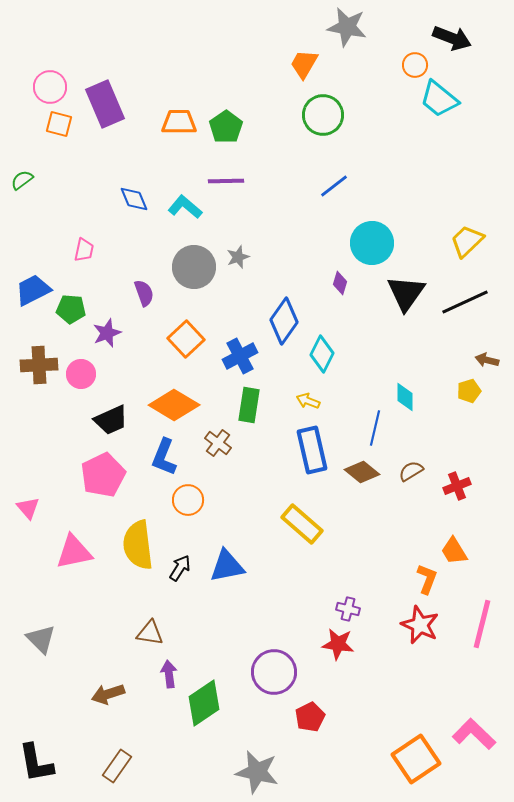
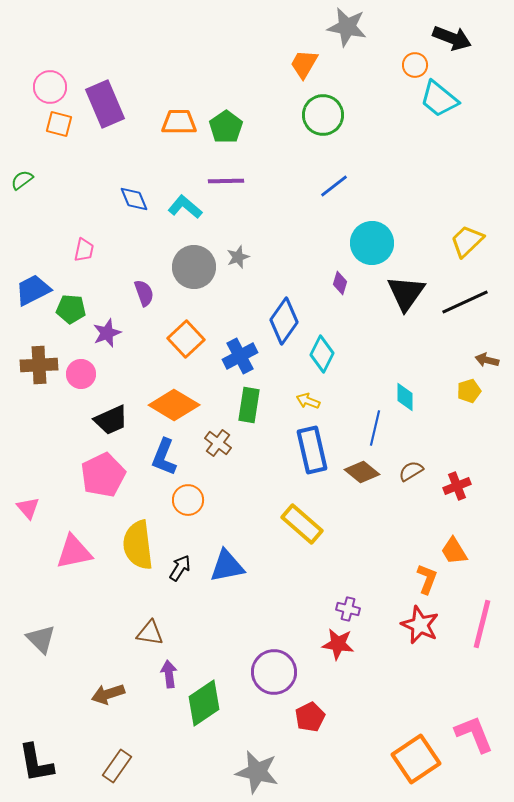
pink L-shape at (474, 734): rotated 24 degrees clockwise
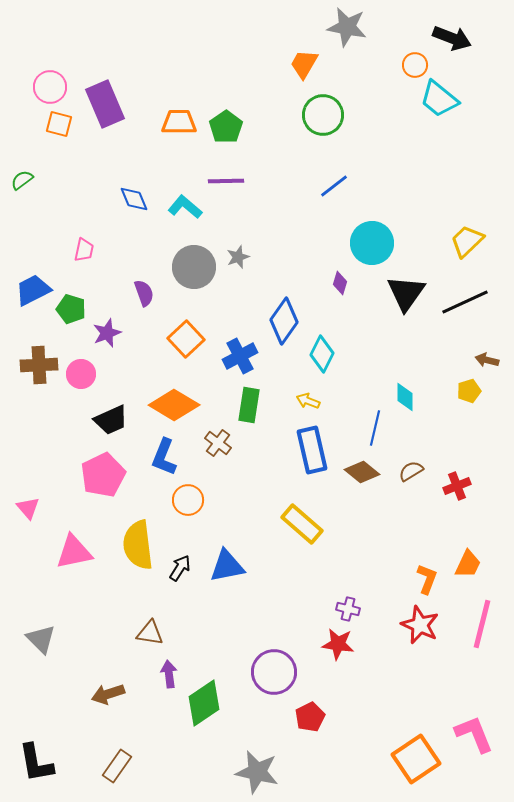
green pentagon at (71, 309): rotated 12 degrees clockwise
orange trapezoid at (454, 551): moved 14 px right, 13 px down; rotated 124 degrees counterclockwise
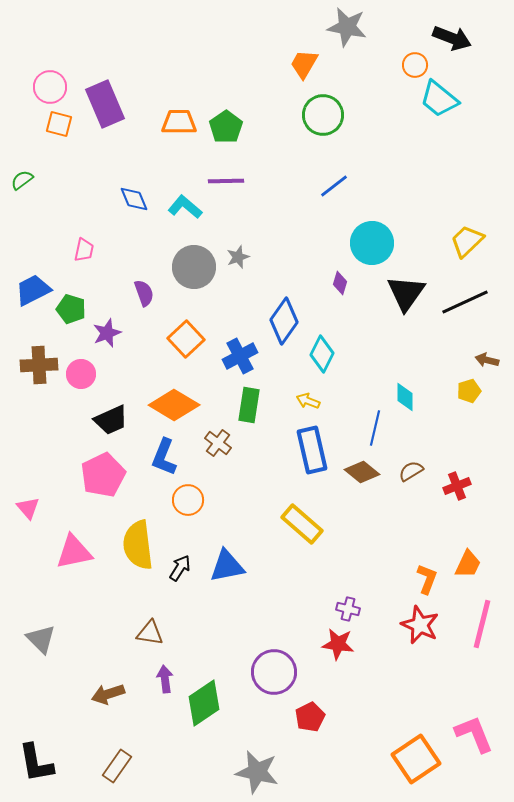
purple arrow at (169, 674): moved 4 px left, 5 px down
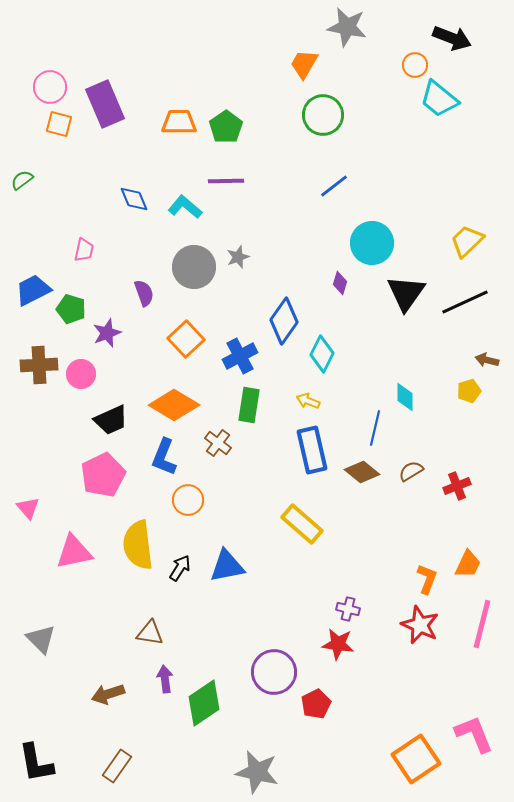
red pentagon at (310, 717): moved 6 px right, 13 px up
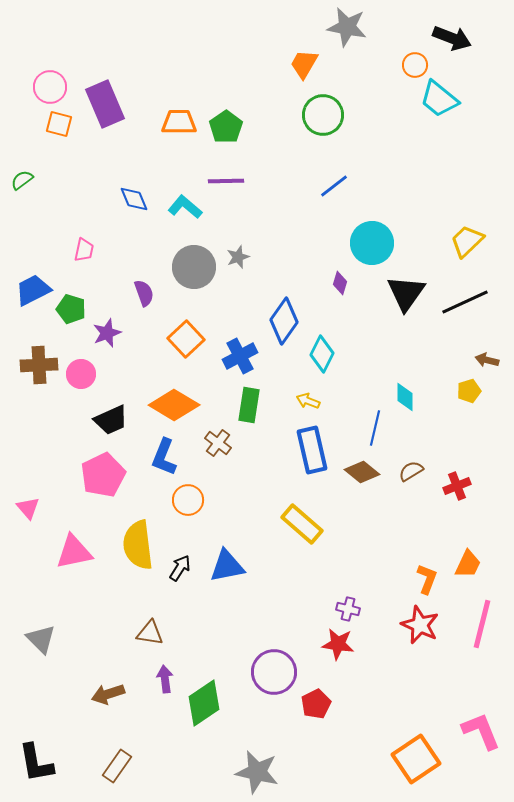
pink L-shape at (474, 734): moved 7 px right, 3 px up
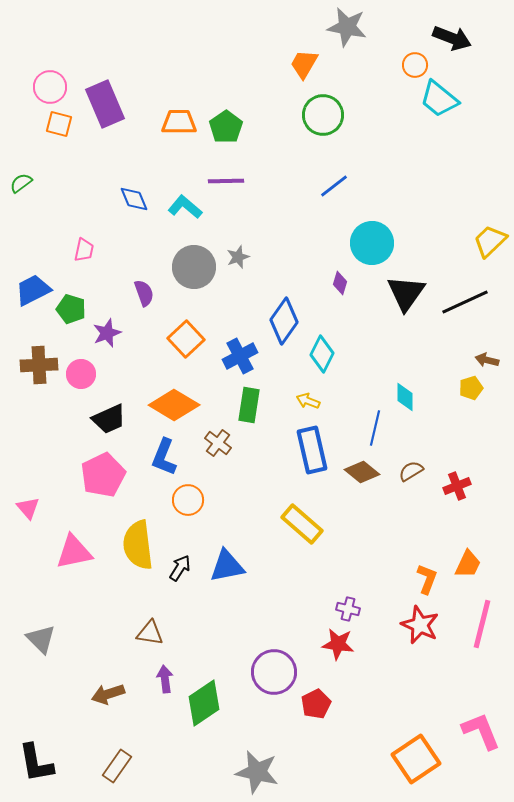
green semicircle at (22, 180): moved 1 px left, 3 px down
yellow trapezoid at (467, 241): moved 23 px right
yellow pentagon at (469, 391): moved 2 px right, 3 px up
black trapezoid at (111, 420): moved 2 px left, 1 px up
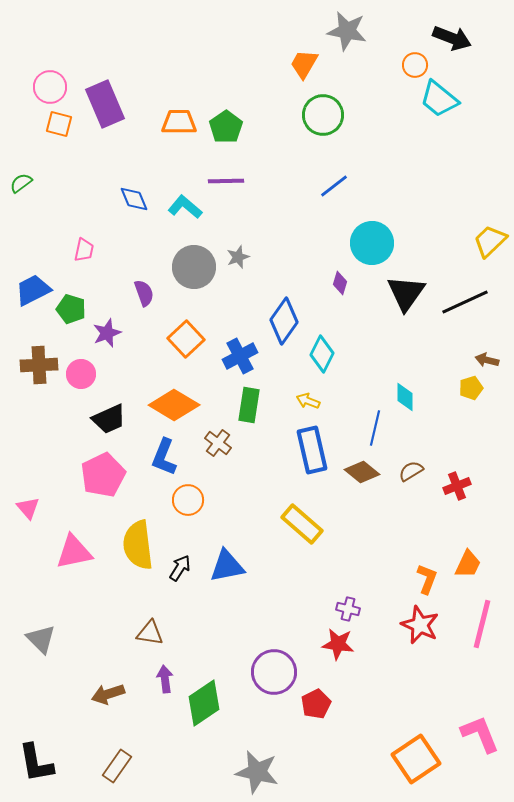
gray star at (347, 27): moved 4 px down
pink L-shape at (481, 731): moved 1 px left, 3 px down
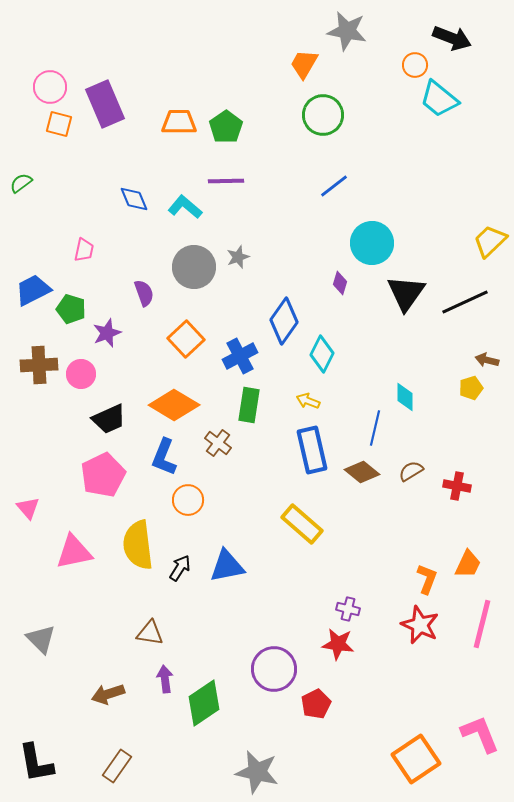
red cross at (457, 486): rotated 32 degrees clockwise
purple circle at (274, 672): moved 3 px up
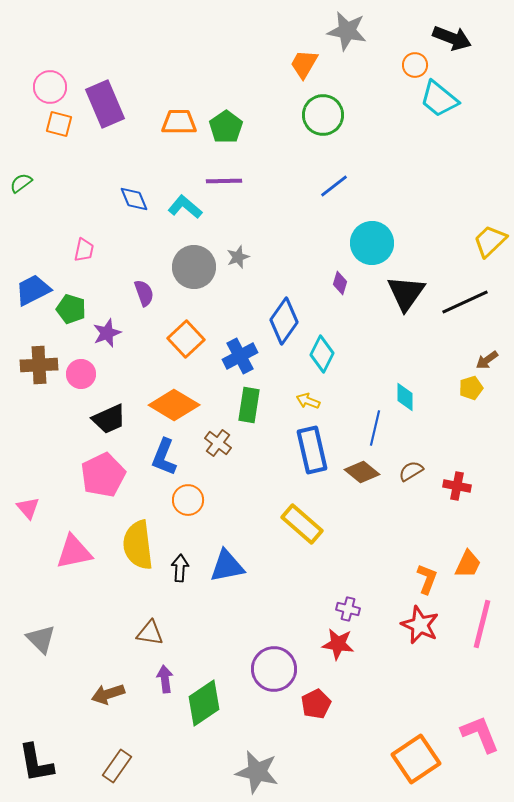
purple line at (226, 181): moved 2 px left
brown arrow at (487, 360): rotated 50 degrees counterclockwise
black arrow at (180, 568): rotated 28 degrees counterclockwise
